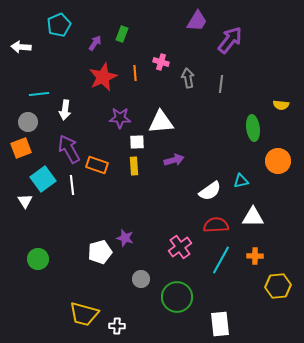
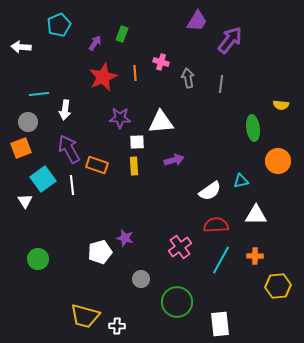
white triangle at (253, 217): moved 3 px right, 2 px up
green circle at (177, 297): moved 5 px down
yellow trapezoid at (84, 314): moved 1 px right, 2 px down
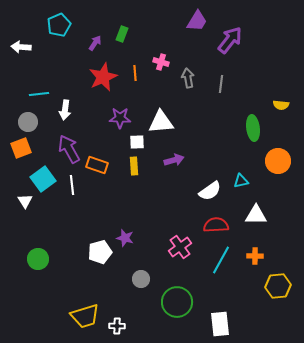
yellow trapezoid at (85, 316): rotated 32 degrees counterclockwise
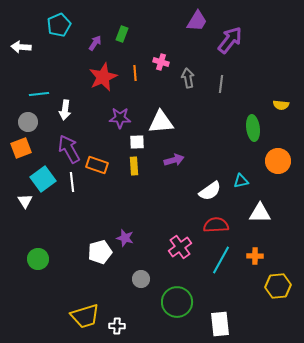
white line at (72, 185): moved 3 px up
white triangle at (256, 215): moved 4 px right, 2 px up
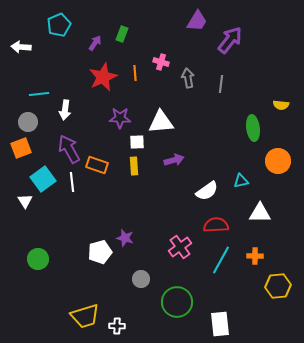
white semicircle at (210, 191): moved 3 px left
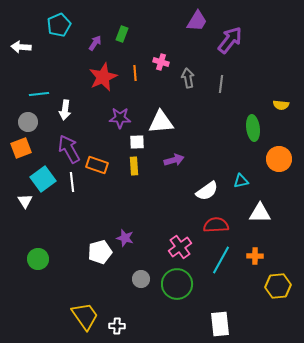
orange circle at (278, 161): moved 1 px right, 2 px up
green circle at (177, 302): moved 18 px up
yellow trapezoid at (85, 316): rotated 108 degrees counterclockwise
